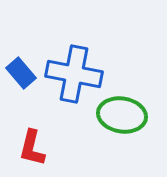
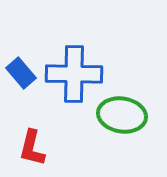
blue cross: rotated 10 degrees counterclockwise
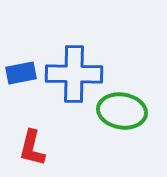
blue rectangle: rotated 60 degrees counterclockwise
green ellipse: moved 4 px up
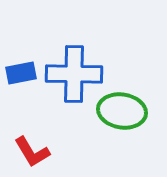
red L-shape: moved 4 px down; rotated 45 degrees counterclockwise
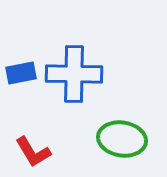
green ellipse: moved 28 px down
red L-shape: moved 1 px right
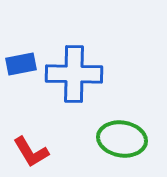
blue rectangle: moved 9 px up
red L-shape: moved 2 px left
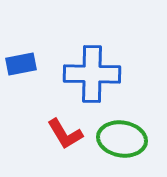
blue cross: moved 18 px right
red L-shape: moved 34 px right, 18 px up
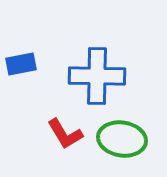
blue cross: moved 5 px right, 2 px down
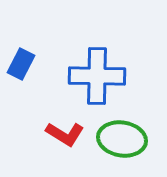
blue rectangle: rotated 52 degrees counterclockwise
red L-shape: rotated 27 degrees counterclockwise
